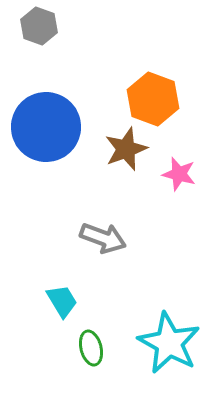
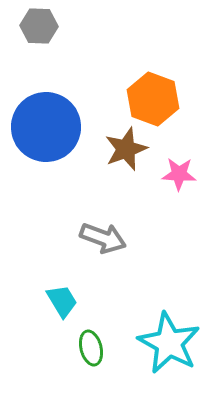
gray hexagon: rotated 18 degrees counterclockwise
pink star: rotated 12 degrees counterclockwise
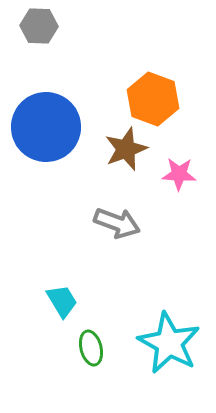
gray arrow: moved 14 px right, 15 px up
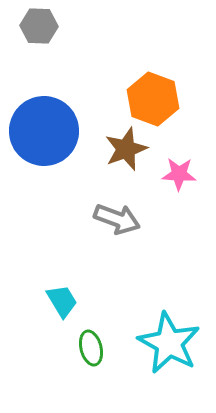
blue circle: moved 2 px left, 4 px down
gray arrow: moved 4 px up
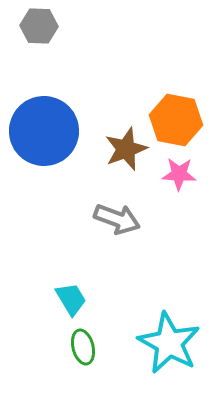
orange hexagon: moved 23 px right, 21 px down; rotated 9 degrees counterclockwise
cyan trapezoid: moved 9 px right, 2 px up
green ellipse: moved 8 px left, 1 px up
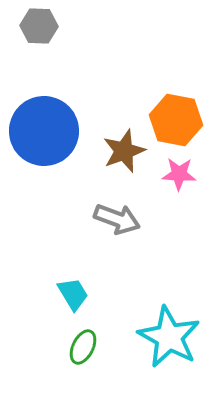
brown star: moved 2 px left, 2 px down
cyan trapezoid: moved 2 px right, 5 px up
cyan star: moved 6 px up
green ellipse: rotated 40 degrees clockwise
